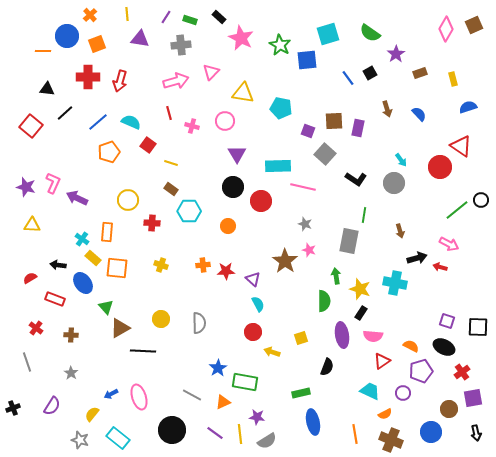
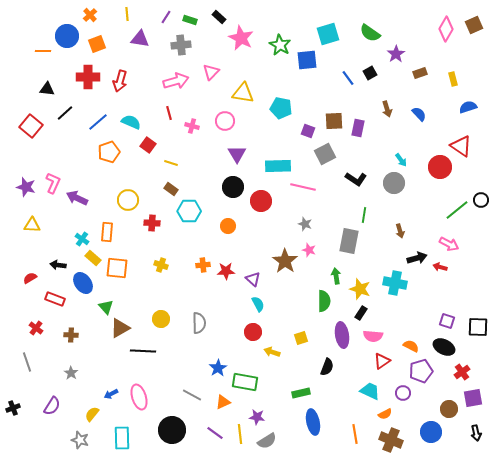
gray square at (325, 154): rotated 20 degrees clockwise
cyan rectangle at (118, 438): moved 4 px right; rotated 50 degrees clockwise
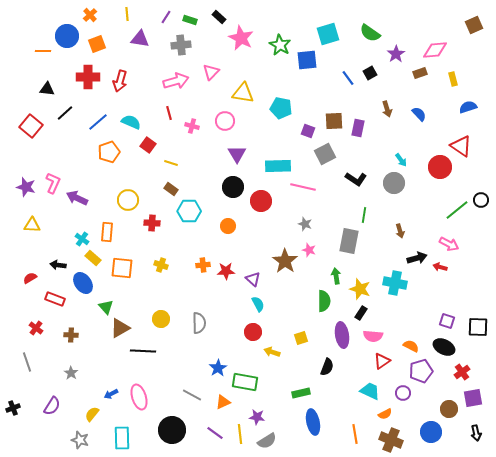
pink diamond at (446, 29): moved 11 px left, 21 px down; rotated 55 degrees clockwise
orange square at (117, 268): moved 5 px right
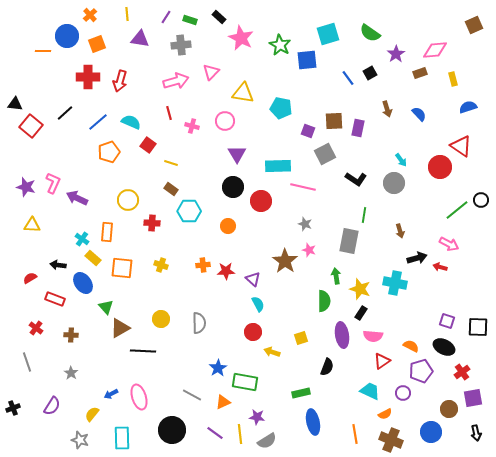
black triangle at (47, 89): moved 32 px left, 15 px down
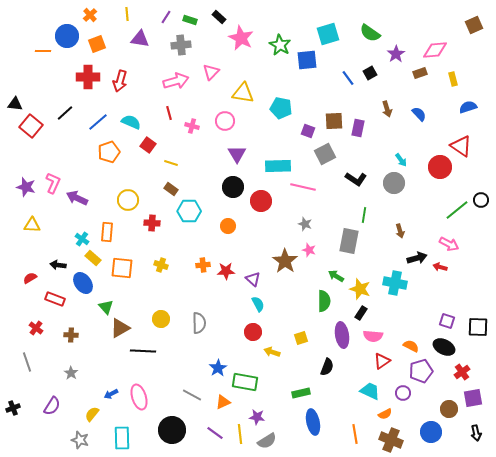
green arrow at (336, 276): rotated 49 degrees counterclockwise
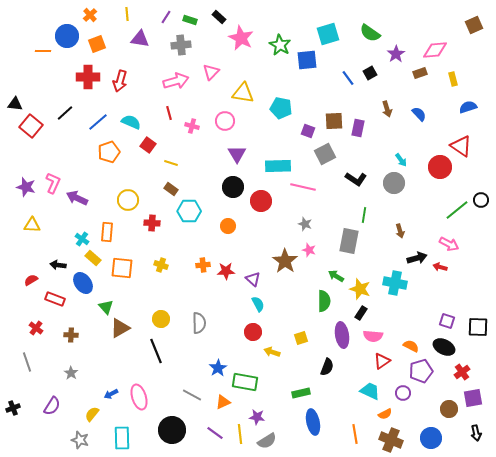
red semicircle at (30, 278): moved 1 px right, 2 px down
black line at (143, 351): moved 13 px right; rotated 65 degrees clockwise
blue circle at (431, 432): moved 6 px down
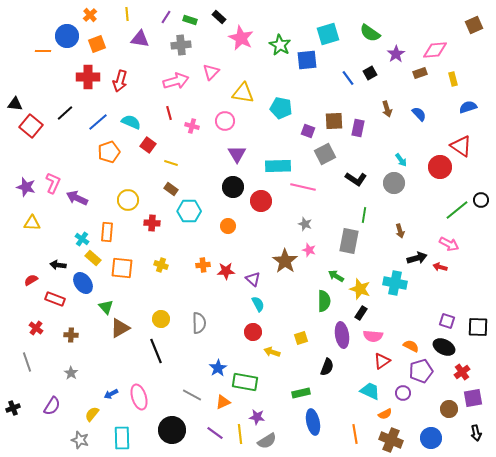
yellow triangle at (32, 225): moved 2 px up
